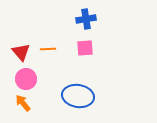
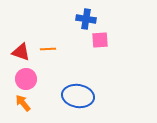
blue cross: rotated 18 degrees clockwise
pink square: moved 15 px right, 8 px up
red triangle: rotated 30 degrees counterclockwise
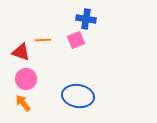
pink square: moved 24 px left; rotated 18 degrees counterclockwise
orange line: moved 5 px left, 9 px up
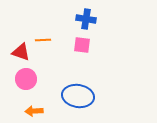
pink square: moved 6 px right, 5 px down; rotated 30 degrees clockwise
orange arrow: moved 11 px right, 8 px down; rotated 54 degrees counterclockwise
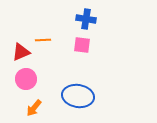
red triangle: rotated 42 degrees counterclockwise
orange arrow: moved 3 px up; rotated 48 degrees counterclockwise
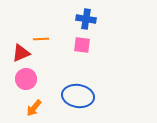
orange line: moved 2 px left, 1 px up
red triangle: moved 1 px down
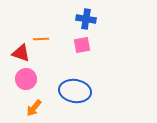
pink square: rotated 18 degrees counterclockwise
red triangle: rotated 42 degrees clockwise
blue ellipse: moved 3 px left, 5 px up
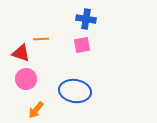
orange arrow: moved 2 px right, 2 px down
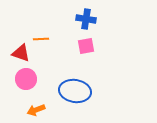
pink square: moved 4 px right, 1 px down
orange arrow: rotated 30 degrees clockwise
